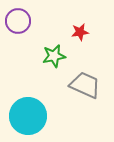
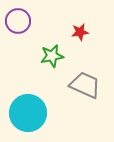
green star: moved 2 px left
cyan circle: moved 3 px up
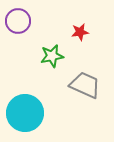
cyan circle: moved 3 px left
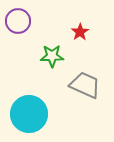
red star: rotated 24 degrees counterclockwise
green star: rotated 10 degrees clockwise
cyan circle: moved 4 px right, 1 px down
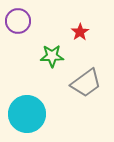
gray trapezoid: moved 1 px right, 2 px up; rotated 120 degrees clockwise
cyan circle: moved 2 px left
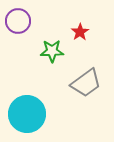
green star: moved 5 px up
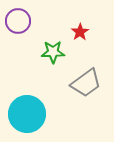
green star: moved 1 px right, 1 px down
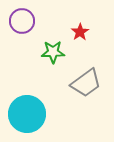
purple circle: moved 4 px right
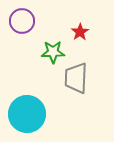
gray trapezoid: moved 10 px left, 5 px up; rotated 128 degrees clockwise
